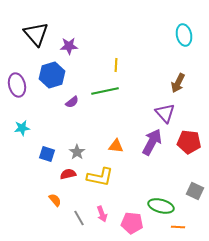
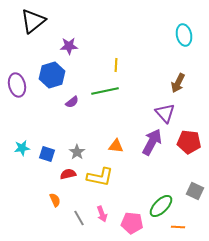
black triangle: moved 3 px left, 13 px up; rotated 32 degrees clockwise
cyan star: moved 20 px down
orange semicircle: rotated 16 degrees clockwise
green ellipse: rotated 60 degrees counterclockwise
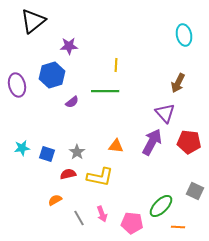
green line: rotated 12 degrees clockwise
orange semicircle: rotated 96 degrees counterclockwise
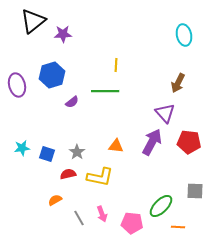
purple star: moved 6 px left, 12 px up
gray square: rotated 24 degrees counterclockwise
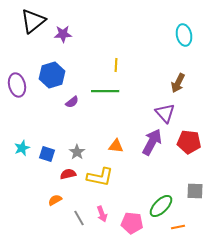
cyan star: rotated 14 degrees counterclockwise
orange line: rotated 16 degrees counterclockwise
